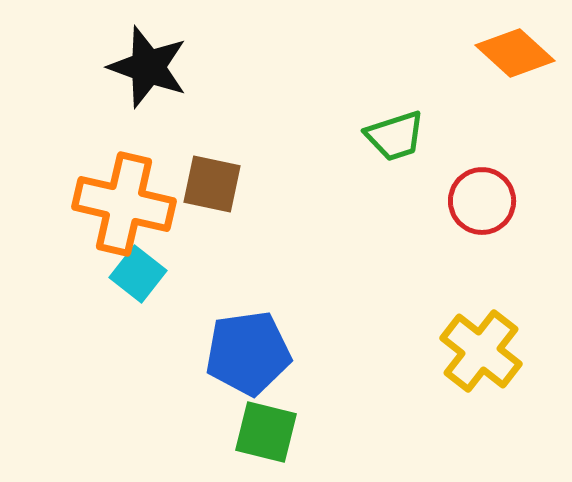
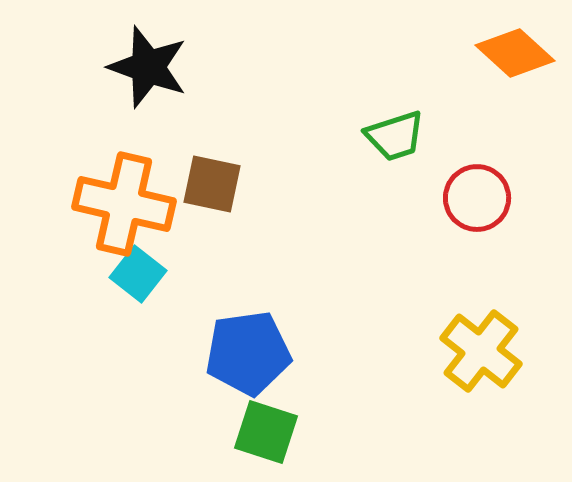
red circle: moved 5 px left, 3 px up
green square: rotated 4 degrees clockwise
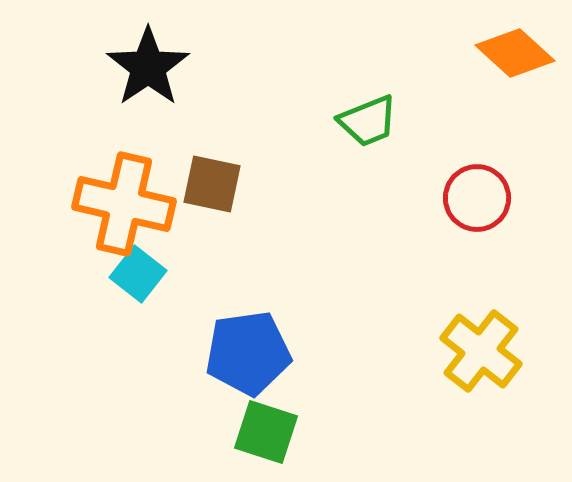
black star: rotated 18 degrees clockwise
green trapezoid: moved 27 px left, 15 px up; rotated 4 degrees counterclockwise
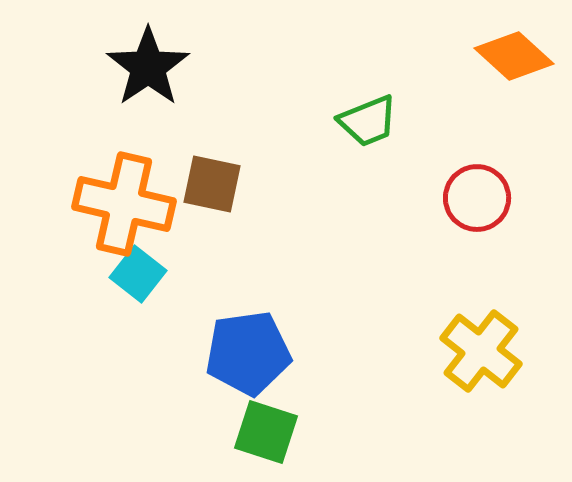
orange diamond: moved 1 px left, 3 px down
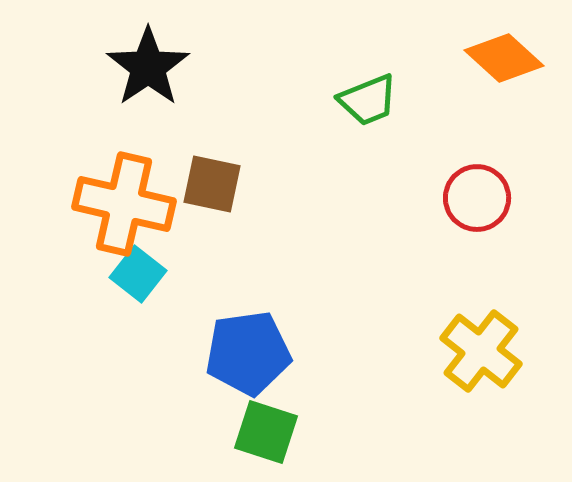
orange diamond: moved 10 px left, 2 px down
green trapezoid: moved 21 px up
